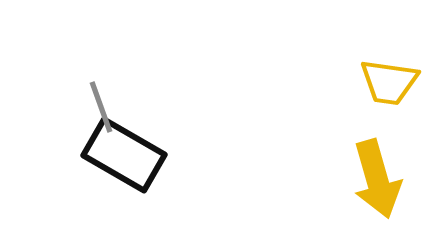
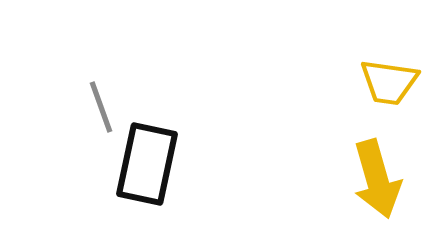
black rectangle: moved 23 px right, 9 px down; rotated 72 degrees clockwise
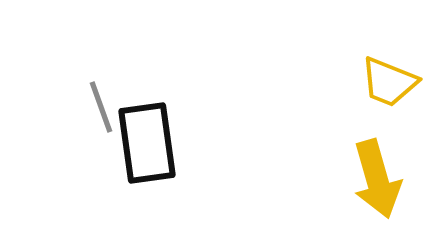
yellow trapezoid: rotated 14 degrees clockwise
black rectangle: moved 21 px up; rotated 20 degrees counterclockwise
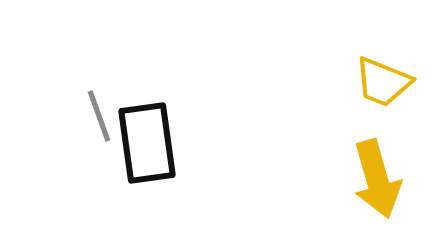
yellow trapezoid: moved 6 px left
gray line: moved 2 px left, 9 px down
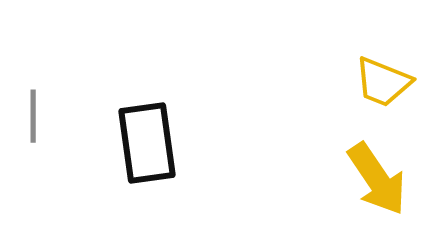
gray line: moved 66 px left; rotated 20 degrees clockwise
yellow arrow: rotated 18 degrees counterclockwise
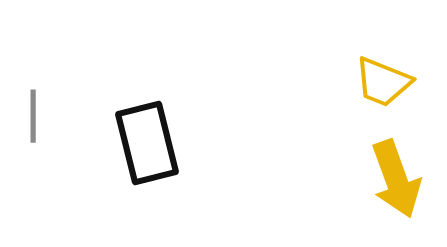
black rectangle: rotated 6 degrees counterclockwise
yellow arrow: moved 19 px right; rotated 14 degrees clockwise
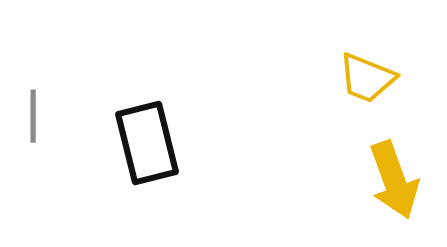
yellow trapezoid: moved 16 px left, 4 px up
yellow arrow: moved 2 px left, 1 px down
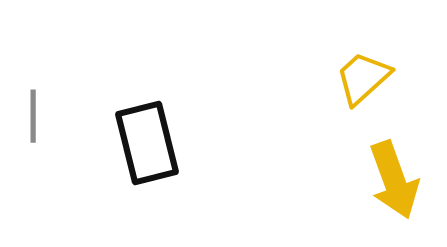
yellow trapezoid: moved 4 px left; rotated 116 degrees clockwise
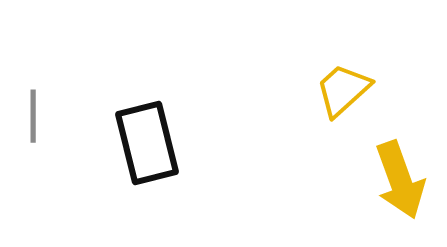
yellow trapezoid: moved 20 px left, 12 px down
yellow arrow: moved 6 px right
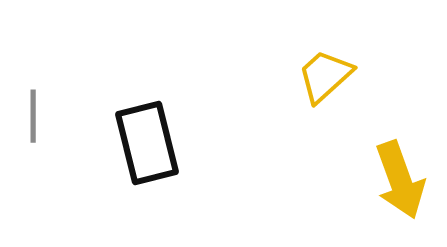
yellow trapezoid: moved 18 px left, 14 px up
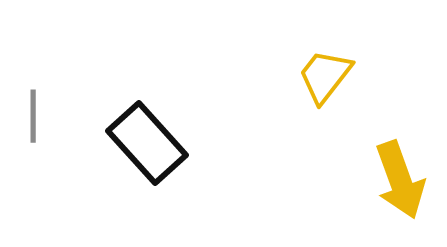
yellow trapezoid: rotated 10 degrees counterclockwise
black rectangle: rotated 28 degrees counterclockwise
